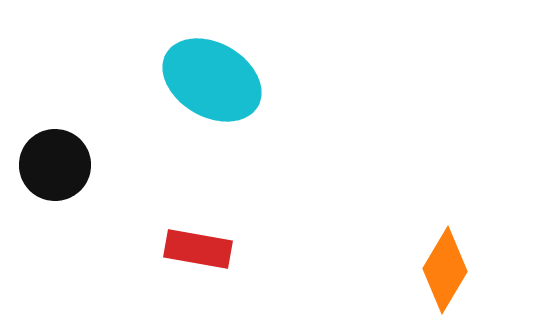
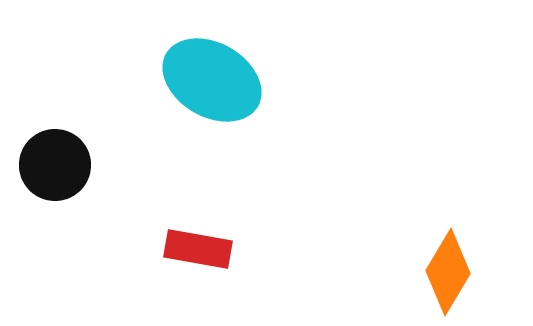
orange diamond: moved 3 px right, 2 px down
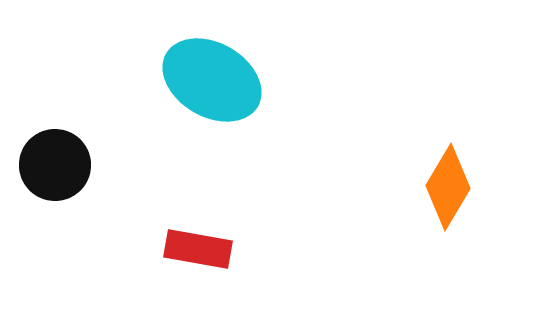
orange diamond: moved 85 px up
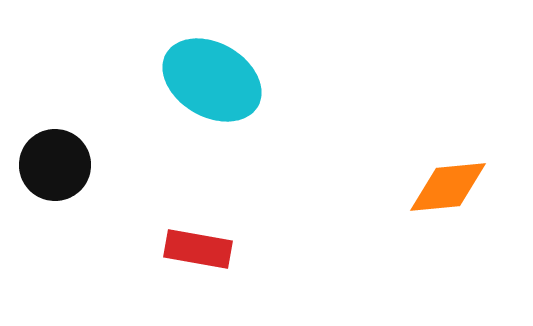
orange diamond: rotated 54 degrees clockwise
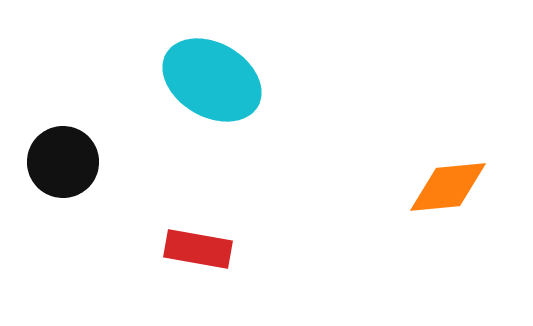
black circle: moved 8 px right, 3 px up
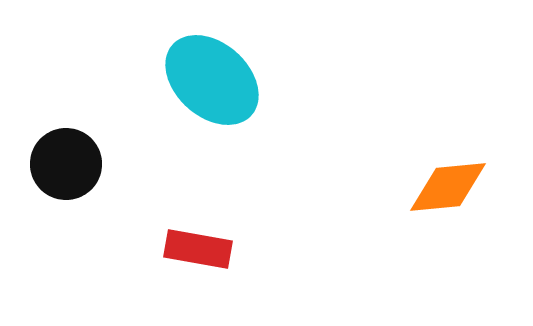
cyan ellipse: rotated 12 degrees clockwise
black circle: moved 3 px right, 2 px down
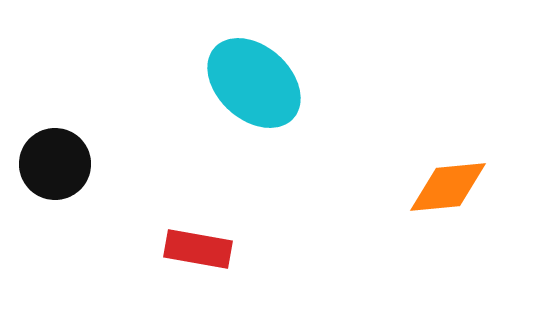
cyan ellipse: moved 42 px right, 3 px down
black circle: moved 11 px left
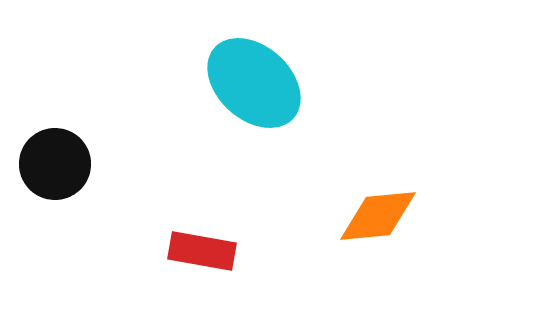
orange diamond: moved 70 px left, 29 px down
red rectangle: moved 4 px right, 2 px down
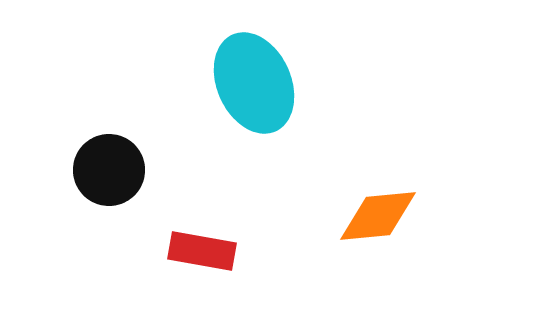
cyan ellipse: rotated 24 degrees clockwise
black circle: moved 54 px right, 6 px down
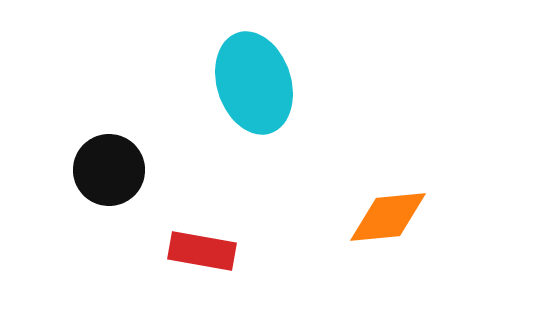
cyan ellipse: rotated 6 degrees clockwise
orange diamond: moved 10 px right, 1 px down
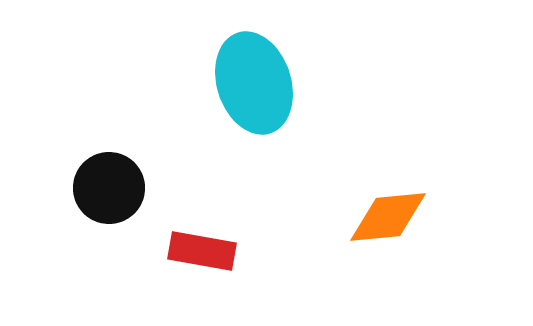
black circle: moved 18 px down
